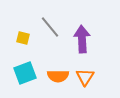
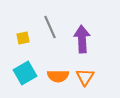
gray line: rotated 15 degrees clockwise
yellow square: rotated 24 degrees counterclockwise
cyan square: rotated 10 degrees counterclockwise
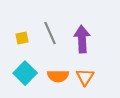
gray line: moved 6 px down
yellow square: moved 1 px left
cyan square: rotated 15 degrees counterclockwise
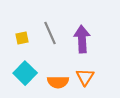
orange semicircle: moved 6 px down
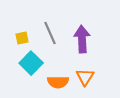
cyan square: moved 6 px right, 10 px up
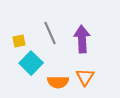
yellow square: moved 3 px left, 3 px down
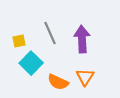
orange semicircle: rotated 25 degrees clockwise
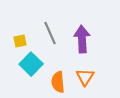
yellow square: moved 1 px right
cyan square: moved 1 px down
orange semicircle: rotated 60 degrees clockwise
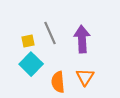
yellow square: moved 8 px right
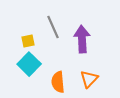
gray line: moved 3 px right, 6 px up
cyan square: moved 2 px left
orange triangle: moved 4 px right, 2 px down; rotated 12 degrees clockwise
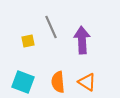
gray line: moved 2 px left
purple arrow: moved 1 px down
cyan square: moved 6 px left, 18 px down; rotated 25 degrees counterclockwise
orange triangle: moved 2 px left, 3 px down; rotated 42 degrees counterclockwise
